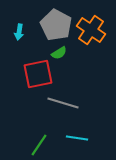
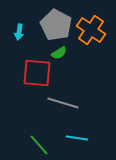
red square: moved 1 px left, 1 px up; rotated 16 degrees clockwise
green line: rotated 75 degrees counterclockwise
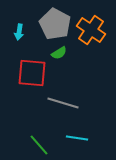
gray pentagon: moved 1 px left, 1 px up
red square: moved 5 px left
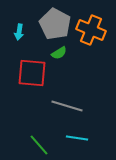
orange cross: rotated 12 degrees counterclockwise
gray line: moved 4 px right, 3 px down
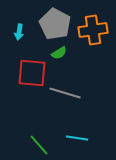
orange cross: moved 2 px right; rotated 32 degrees counterclockwise
gray line: moved 2 px left, 13 px up
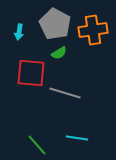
red square: moved 1 px left
green line: moved 2 px left
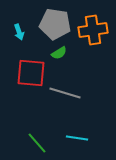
gray pentagon: rotated 20 degrees counterclockwise
cyan arrow: rotated 28 degrees counterclockwise
green line: moved 2 px up
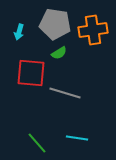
cyan arrow: rotated 35 degrees clockwise
